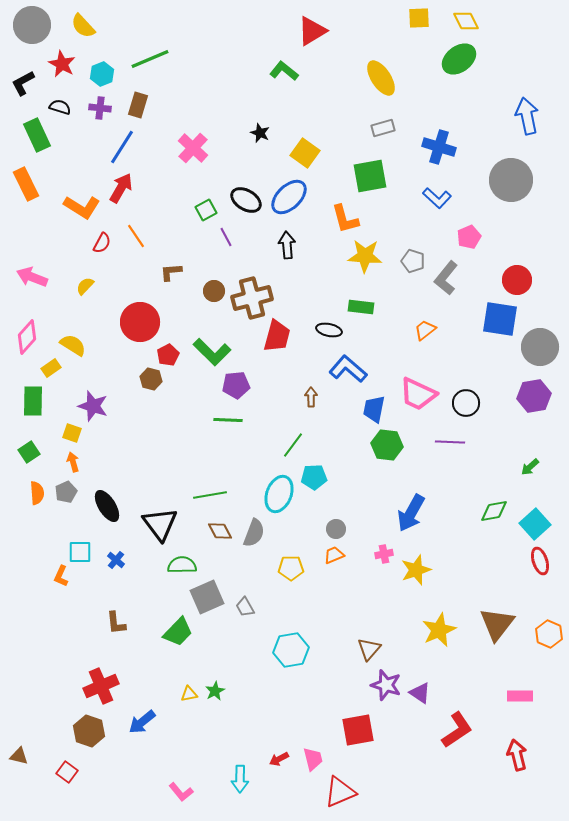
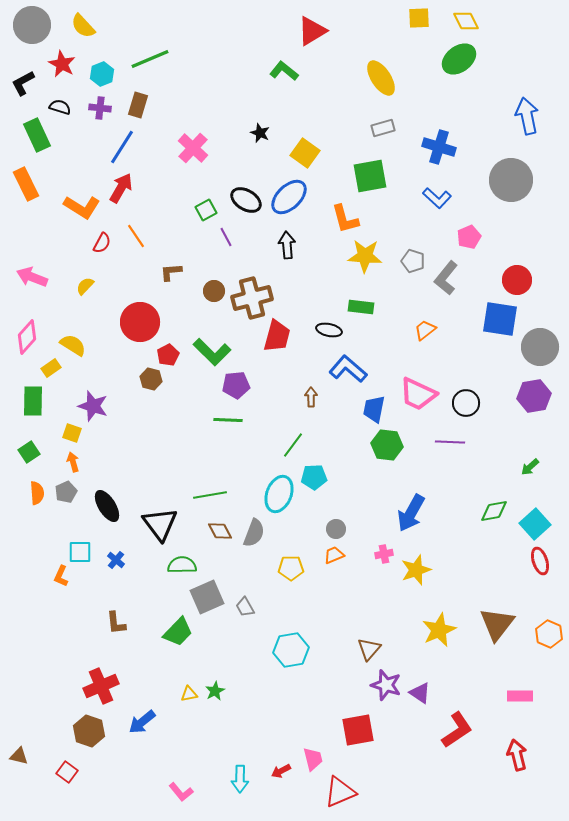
red arrow at (279, 759): moved 2 px right, 12 px down
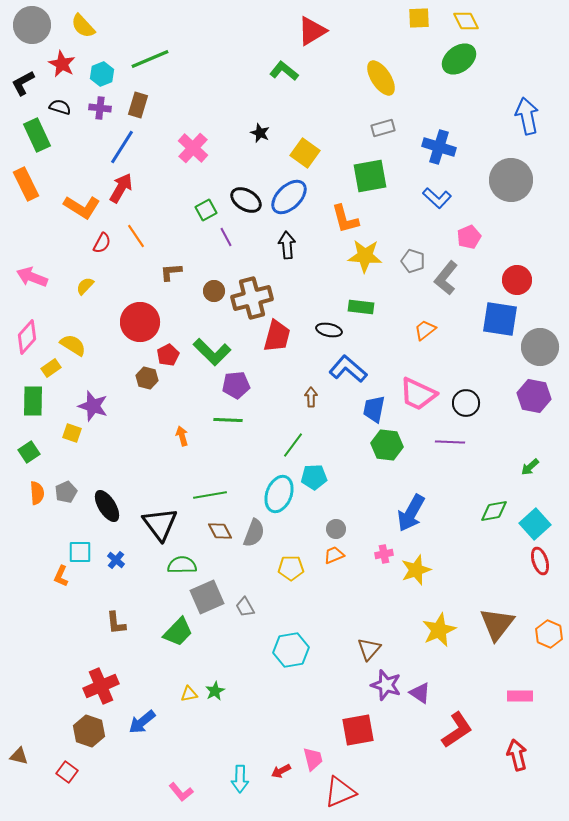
brown hexagon at (151, 379): moved 4 px left, 1 px up
purple hexagon at (534, 396): rotated 20 degrees clockwise
orange arrow at (73, 462): moved 109 px right, 26 px up
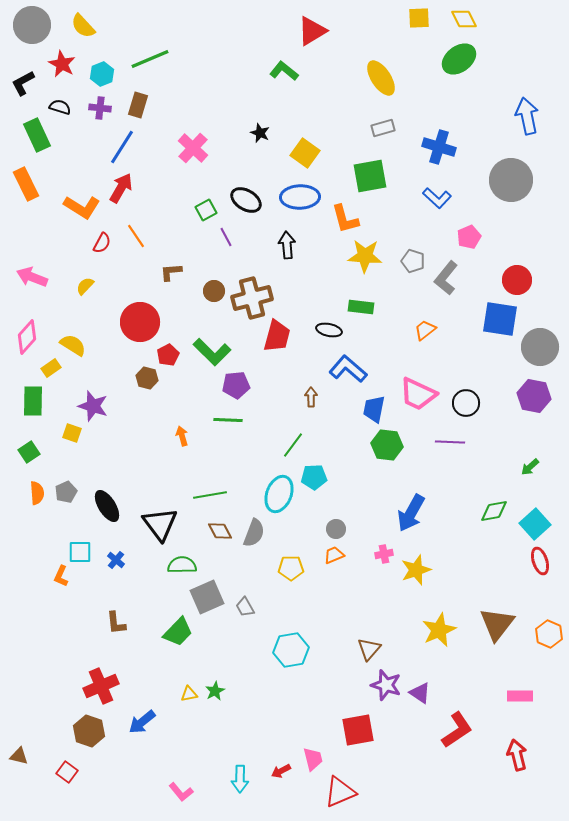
yellow diamond at (466, 21): moved 2 px left, 2 px up
blue ellipse at (289, 197): moved 11 px right; rotated 42 degrees clockwise
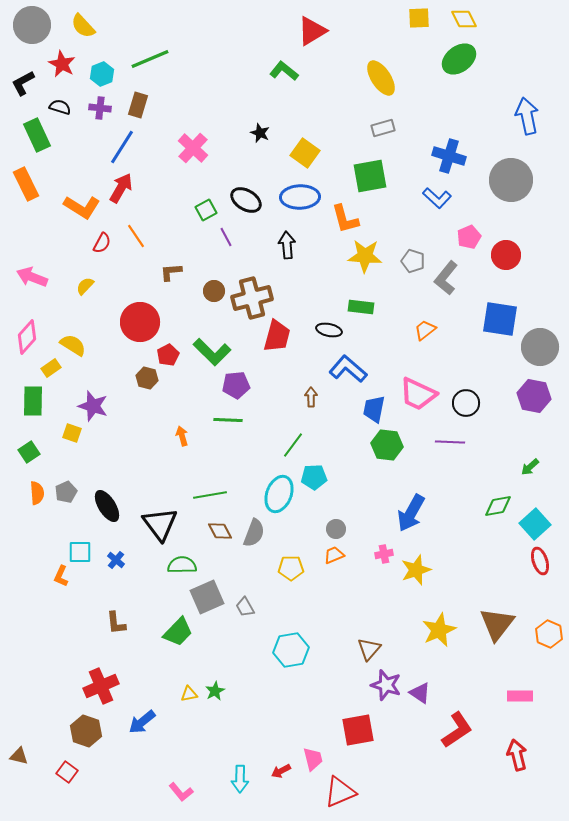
blue cross at (439, 147): moved 10 px right, 9 px down
red circle at (517, 280): moved 11 px left, 25 px up
green diamond at (494, 511): moved 4 px right, 5 px up
brown hexagon at (89, 731): moved 3 px left
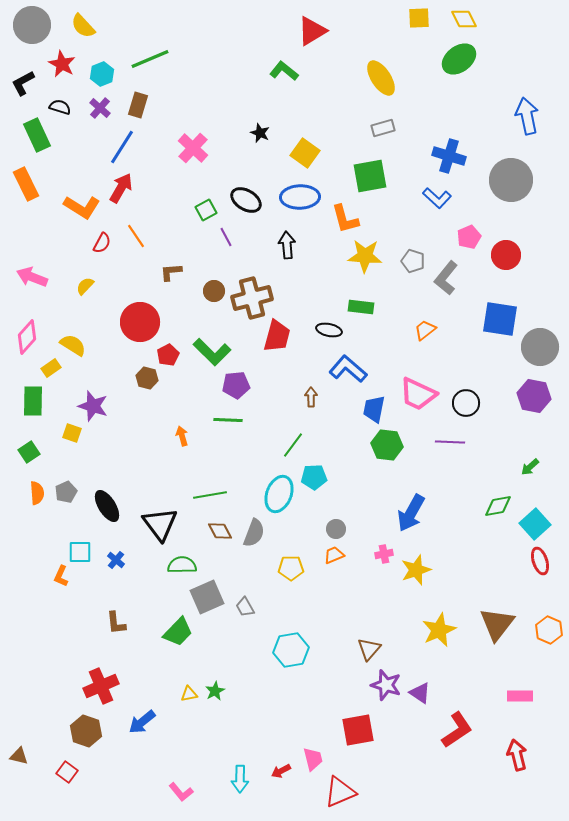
purple cross at (100, 108): rotated 35 degrees clockwise
orange hexagon at (549, 634): moved 4 px up
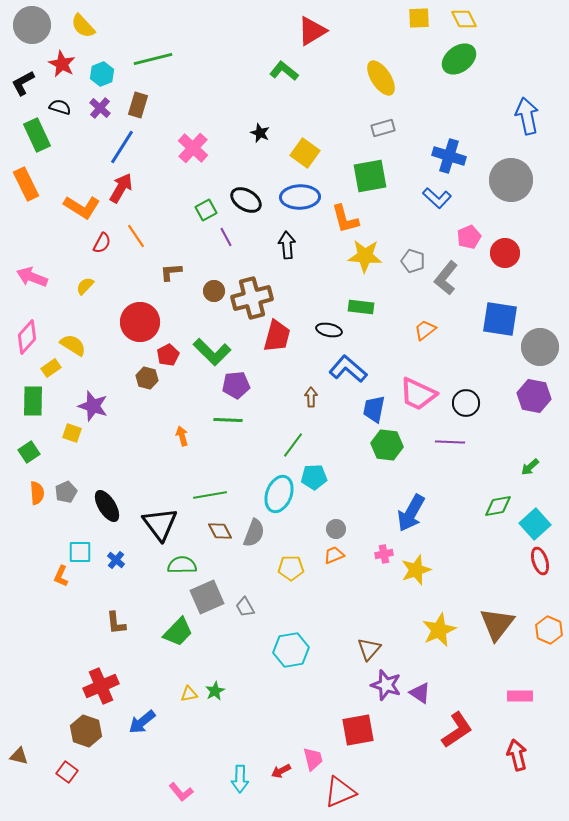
green line at (150, 59): moved 3 px right; rotated 9 degrees clockwise
red circle at (506, 255): moved 1 px left, 2 px up
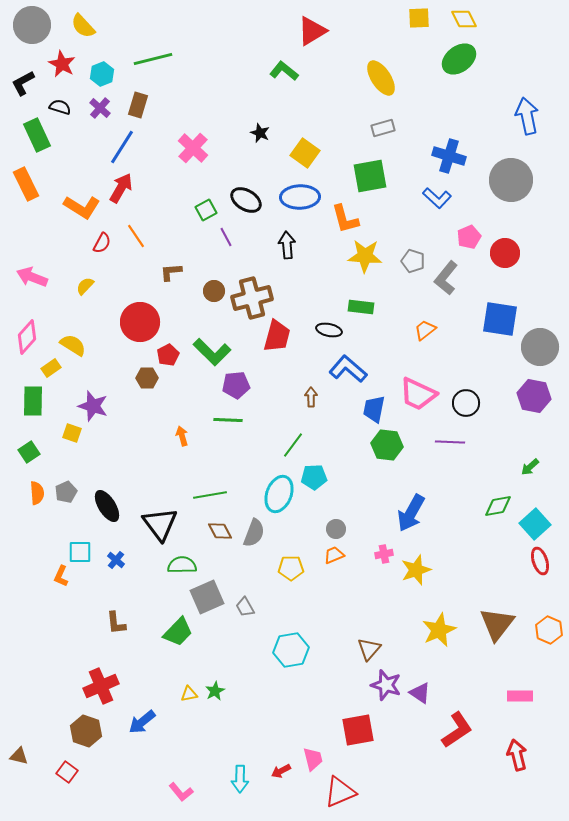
brown hexagon at (147, 378): rotated 15 degrees counterclockwise
